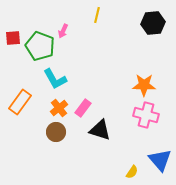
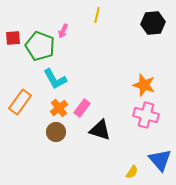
orange star: rotated 15 degrees clockwise
pink rectangle: moved 1 px left
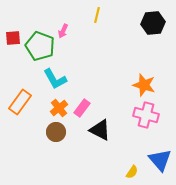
black triangle: rotated 10 degrees clockwise
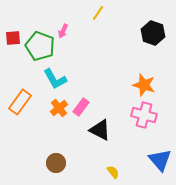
yellow line: moved 1 px right, 2 px up; rotated 21 degrees clockwise
black hexagon: moved 10 px down; rotated 25 degrees clockwise
pink rectangle: moved 1 px left, 1 px up
pink cross: moved 2 px left
brown circle: moved 31 px down
yellow semicircle: moved 19 px left; rotated 72 degrees counterclockwise
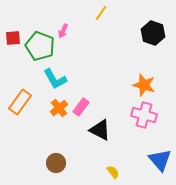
yellow line: moved 3 px right
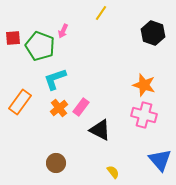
cyan L-shape: rotated 100 degrees clockwise
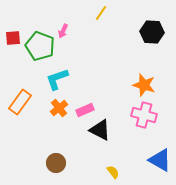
black hexagon: moved 1 px left, 1 px up; rotated 15 degrees counterclockwise
cyan L-shape: moved 2 px right
pink rectangle: moved 4 px right, 3 px down; rotated 30 degrees clockwise
blue triangle: rotated 20 degrees counterclockwise
